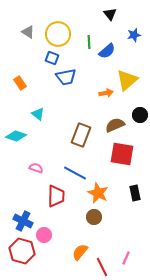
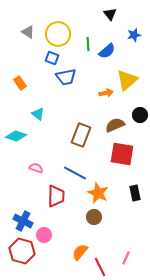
green line: moved 1 px left, 2 px down
red line: moved 2 px left
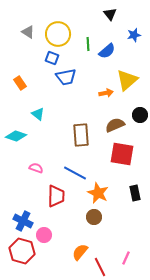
brown rectangle: rotated 25 degrees counterclockwise
